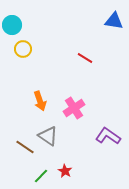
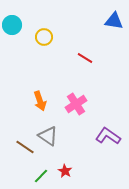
yellow circle: moved 21 px right, 12 px up
pink cross: moved 2 px right, 4 px up
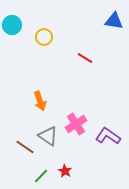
pink cross: moved 20 px down
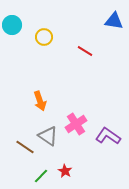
red line: moved 7 px up
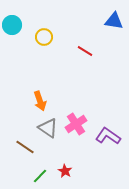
gray triangle: moved 8 px up
green line: moved 1 px left
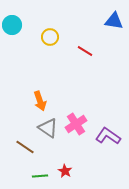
yellow circle: moved 6 px right
green line: rotated 42 degrees clockwise
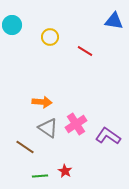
orange arrow: moved 2 px right, 1 px down; rotated 66 degrees counterclockwise
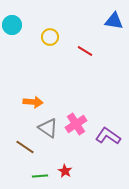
orange arrow: moved 9 px left
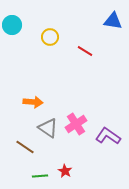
blue triangle: moved 1 px left
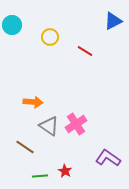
blue triangle: rotated 36 degrees counterclockwise
gray triangle: moved 1 px right, 2 px up
purple L-shape: moved 22 px down
